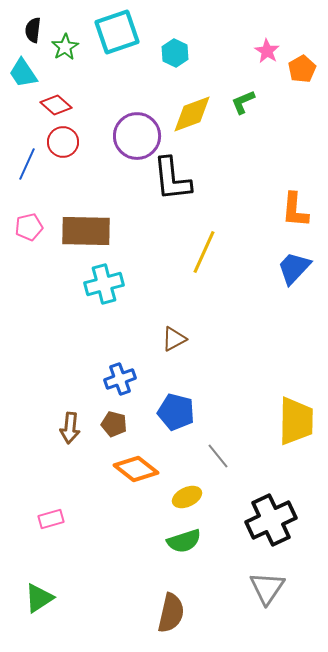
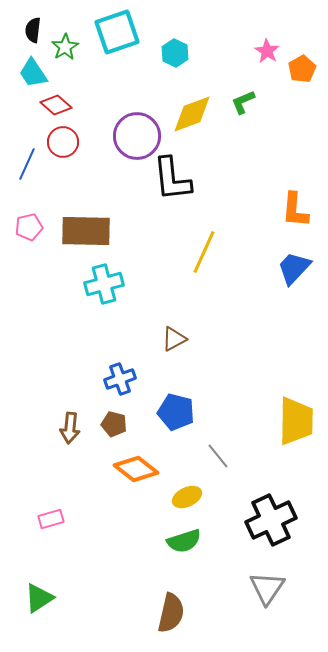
cyan trapezoid: moved 10 px right
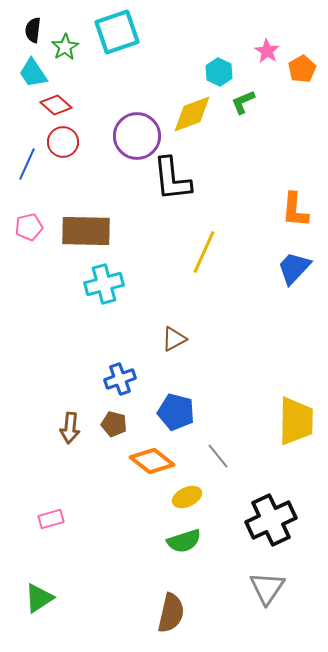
cyan hexagon: moved 44 px right, 19 px down
orange diamond: moved 16 px right, 8 px up
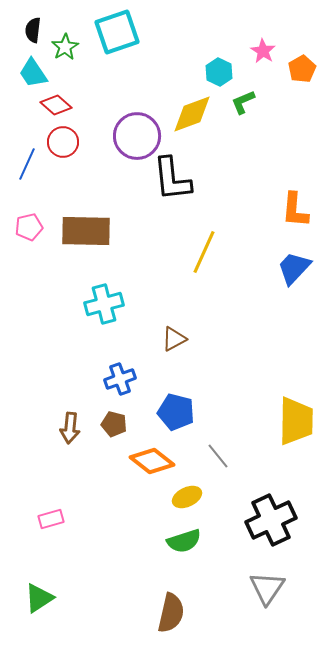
pink star: moved 4 px left
cyan cross: moved 20 px down
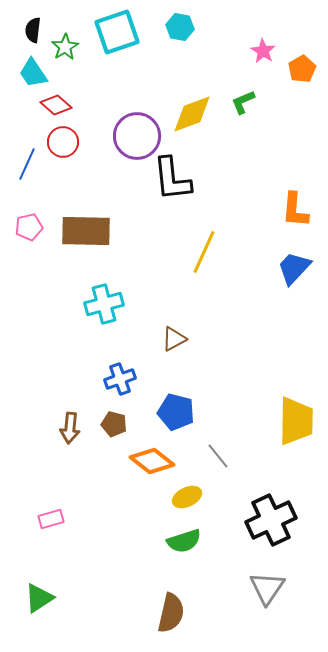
cyan hexagon: moved 39 px left, 45 px up; rotated 16 degrees counterclockwise
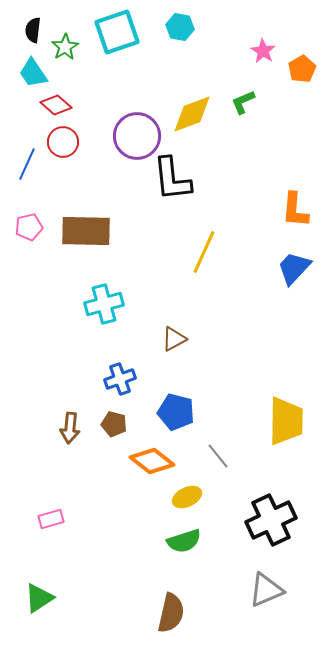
yellow trapezoid: moved 10 px left
gray triangle: moved 1 px left, 2 px down; rotated 33 degrees clockwise
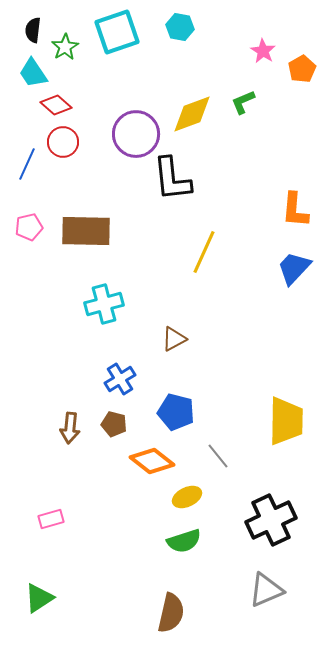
purple circle: moved 1 px left, 2 px up
blue cross: rotated 12 degrees counterclockwise
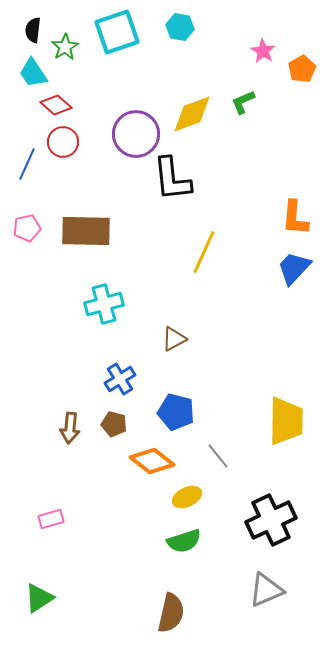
orange L-shape: moved 8 px down
pink pentagon: moved 2 px left, 1 px down
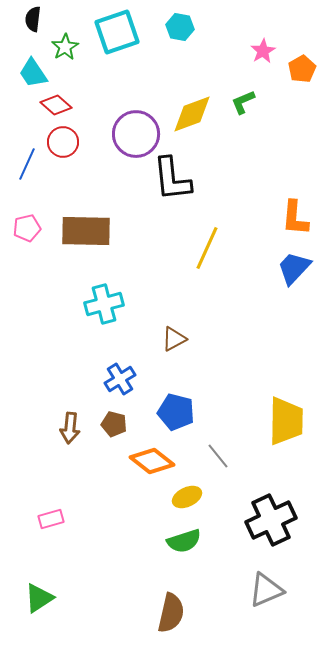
black semicircle: moved 11 px up
pink star: rotated 10 degrees clockwise
yellow line: moved 3 px right, 4 px up
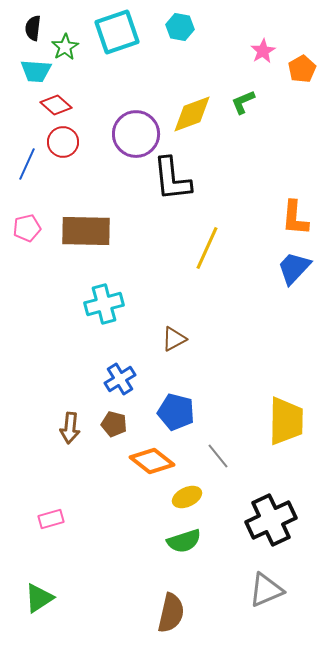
black semicircle: moved 9 px down
cyan trapezoid: moved 3 px right, 2 px up; rotated 52 degrees counterclockwise
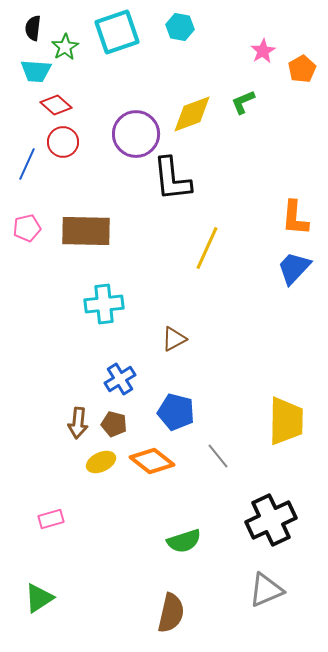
cyan cross: rotated 9 degrees clockwise
brown arrow: moved 8 px right, 5 px up
yellow ellipse: moved 86 px left, 35 px up
